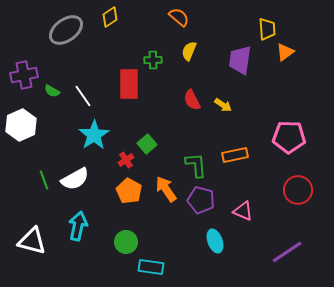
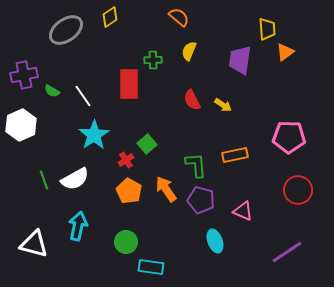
white triangle: moved 2 px right, 3 px down
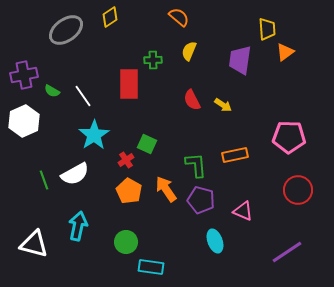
white hexagon: moved 3 px right, 4 px up
green square: rotated 24 degrees counterclockwise
white semicircle: moved 5 px up
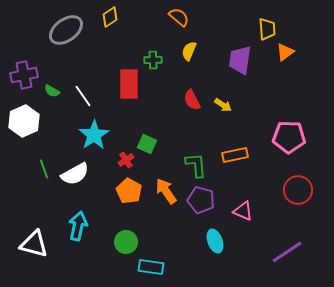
green line: moved 11 px up
orange arrow: moved 2 px down
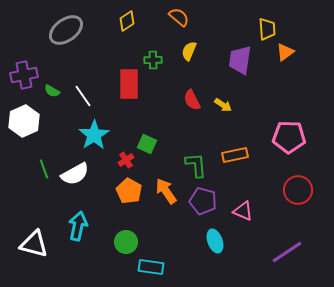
yellow diamond: moved 17 px right, 4 px down
purple pentagon: moved 2 px right, 1 px down
